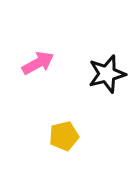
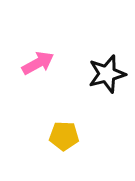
yellow pentagon: rotated 16 degrees clockwise
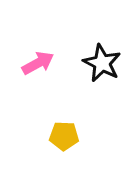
black star: moved 5 px left, 11 px up; rotated 30 degrees counterclockwise
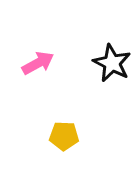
black star: moved 10 px right
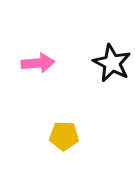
pink arrow: rotated 24 degrees clockwise
